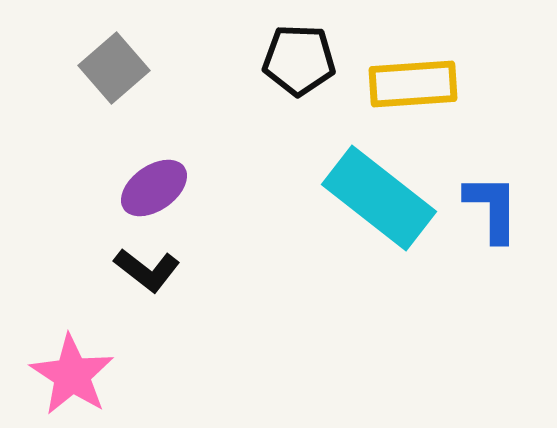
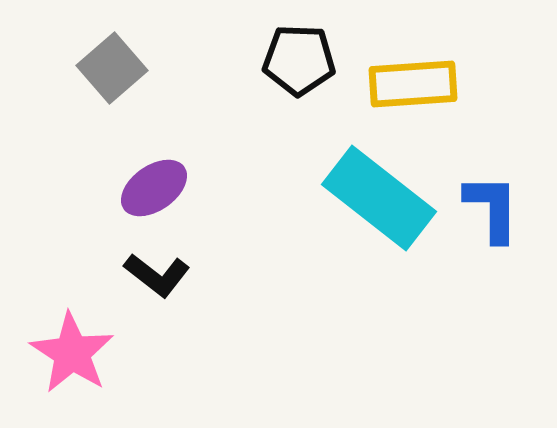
gray square: moved 2 px left
black L-shape: moved 10 px right, 5 px down
pink star: moved 22 px up
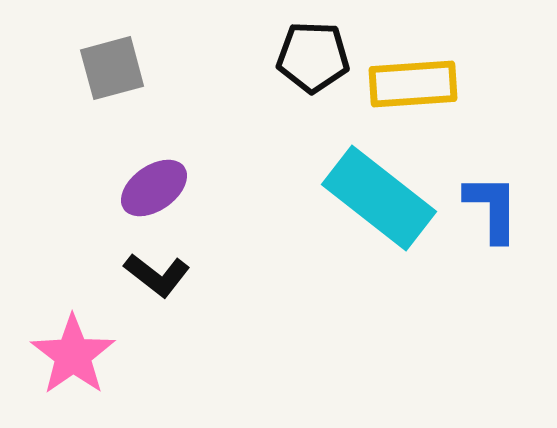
black pentagon: moved 14 px right, 3 px up
gray square: rotated 26 degrees clockwise
pink star: moved 1 px right, 2 px down; rotated 4 degrees clockwise
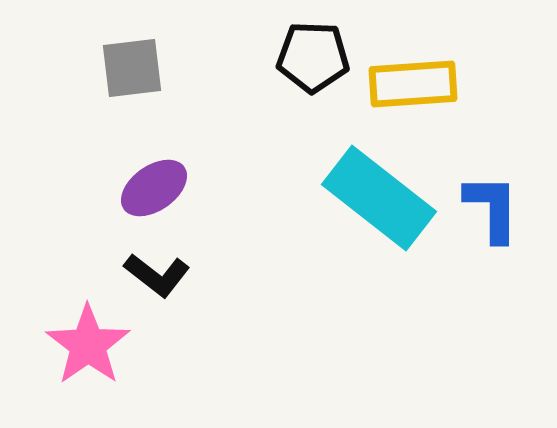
gray square: moved 20 px right; rotated 8 degrees clockwise
pink star: moved 15 px right, 10 px up
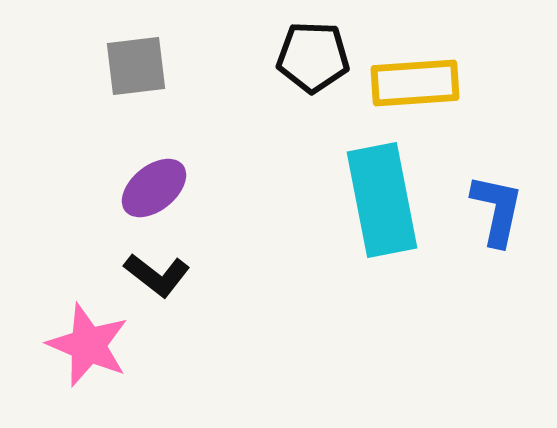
gray square: moved 4 px right, 2 px up
yellow rectangle: moved 2 px right, 1 px up
purple ellipse: rotated 4 degrees counterclockwise
cyan rectangle: moved 3 px right, 2 px down; rotated 41 degrees clockwise
blue L-shape: moved 5 px right, 2 px down; rotated 12 degrees clockwise
pink star: rotated 14 degrees counterclockwise
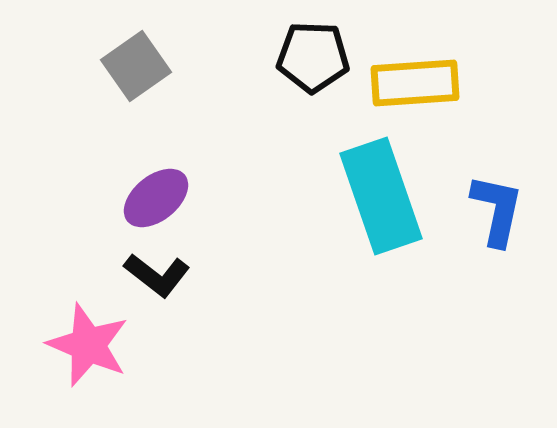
gray square: rotated 28 degrees counterclockwise
purple ellipse: moved 2 px right, 10 px down
cyan rectangle: moved 1 px left, 4 px up; rotated 8 degrees counterclockwise
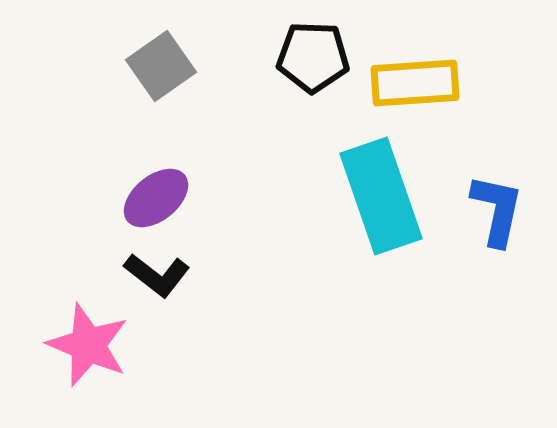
gray square: moved 25 px right
